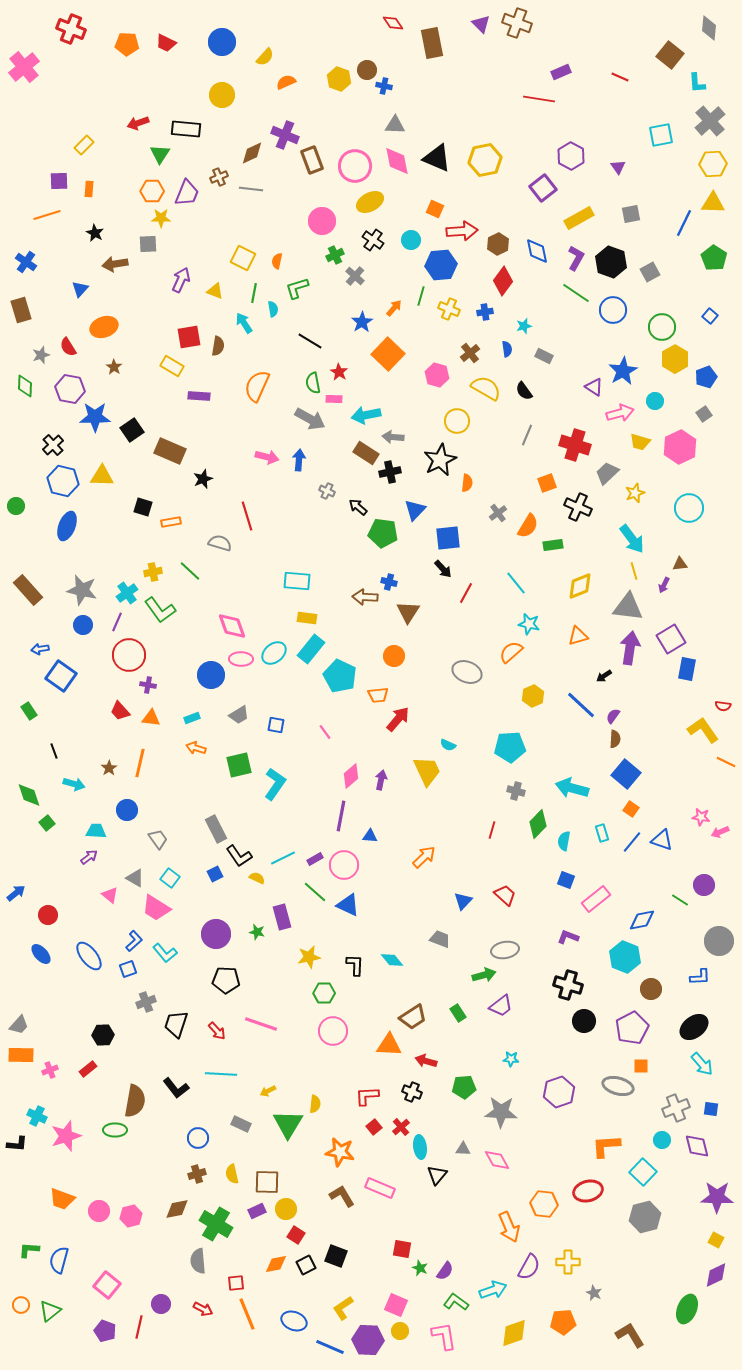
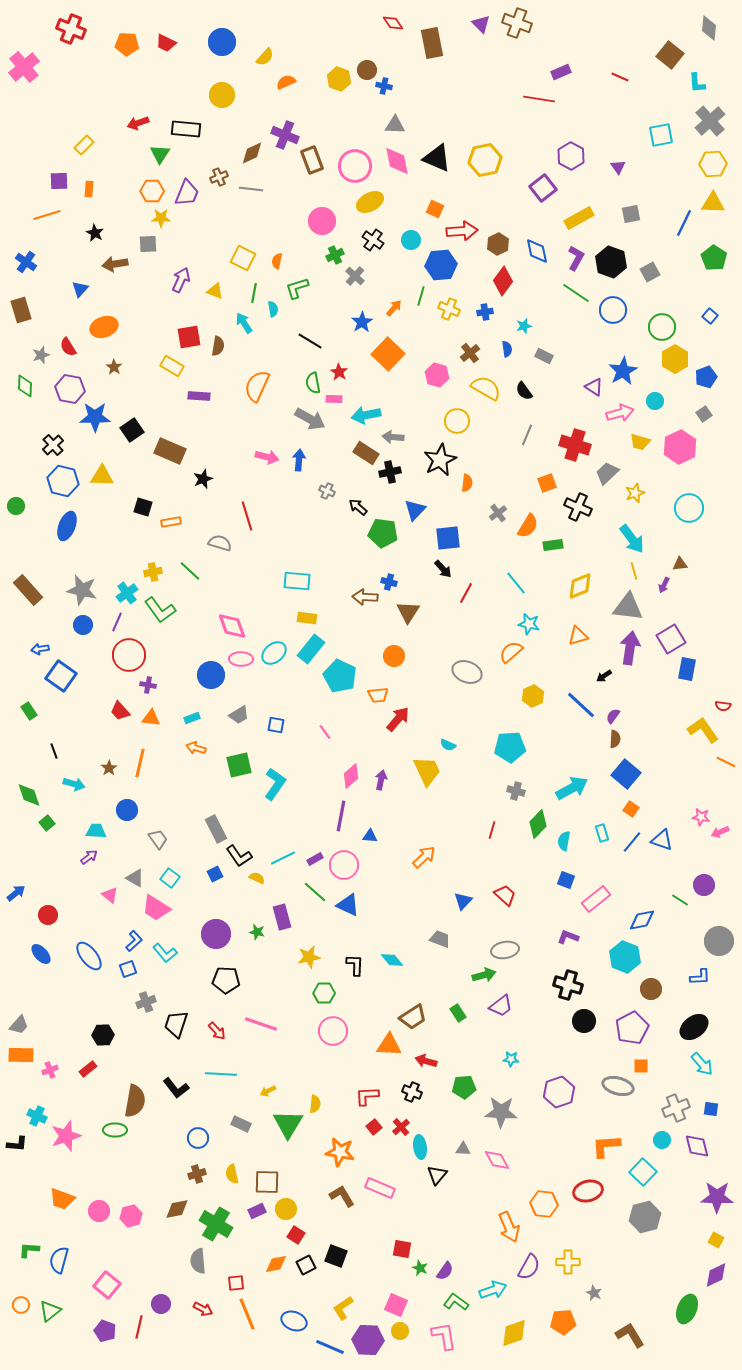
cyan arrow at (572, 788): rotated 136 degrees clockwise
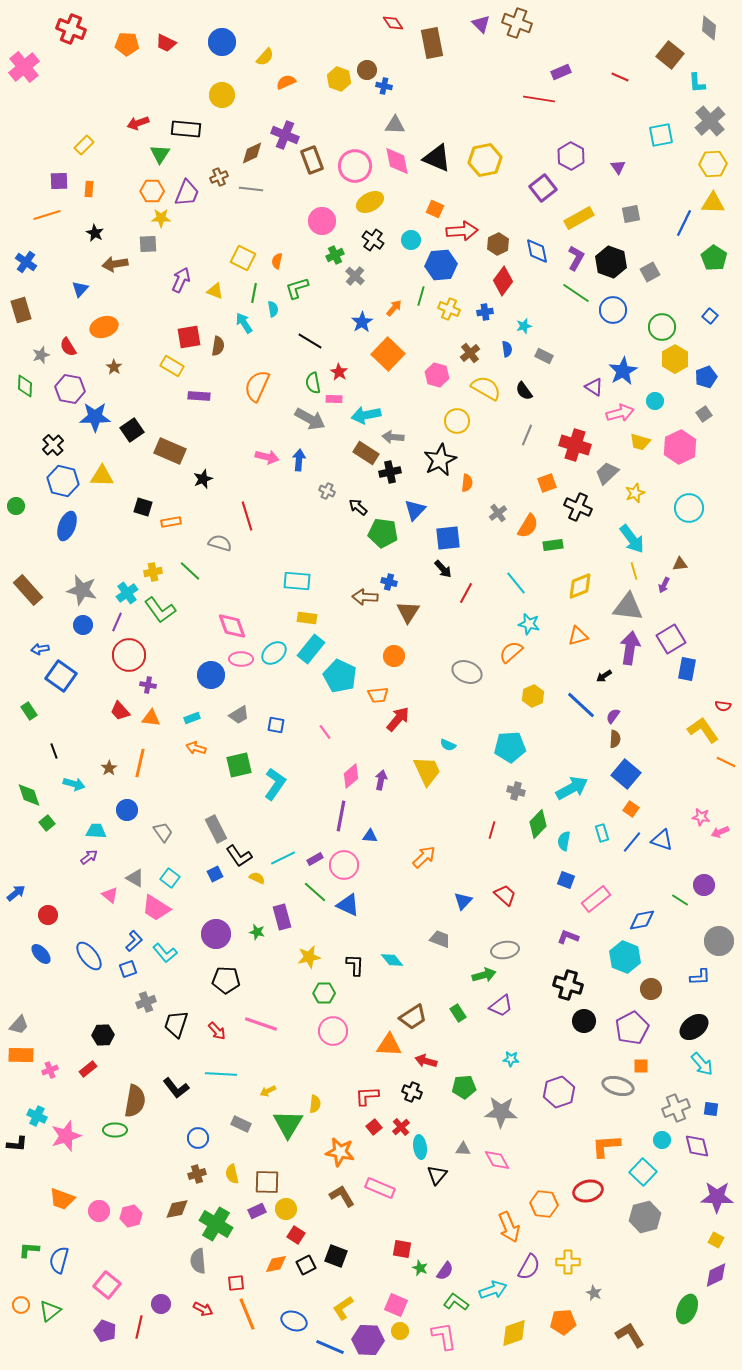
gray trapezoid at (158, 839): moved 5 px right, 7 px up
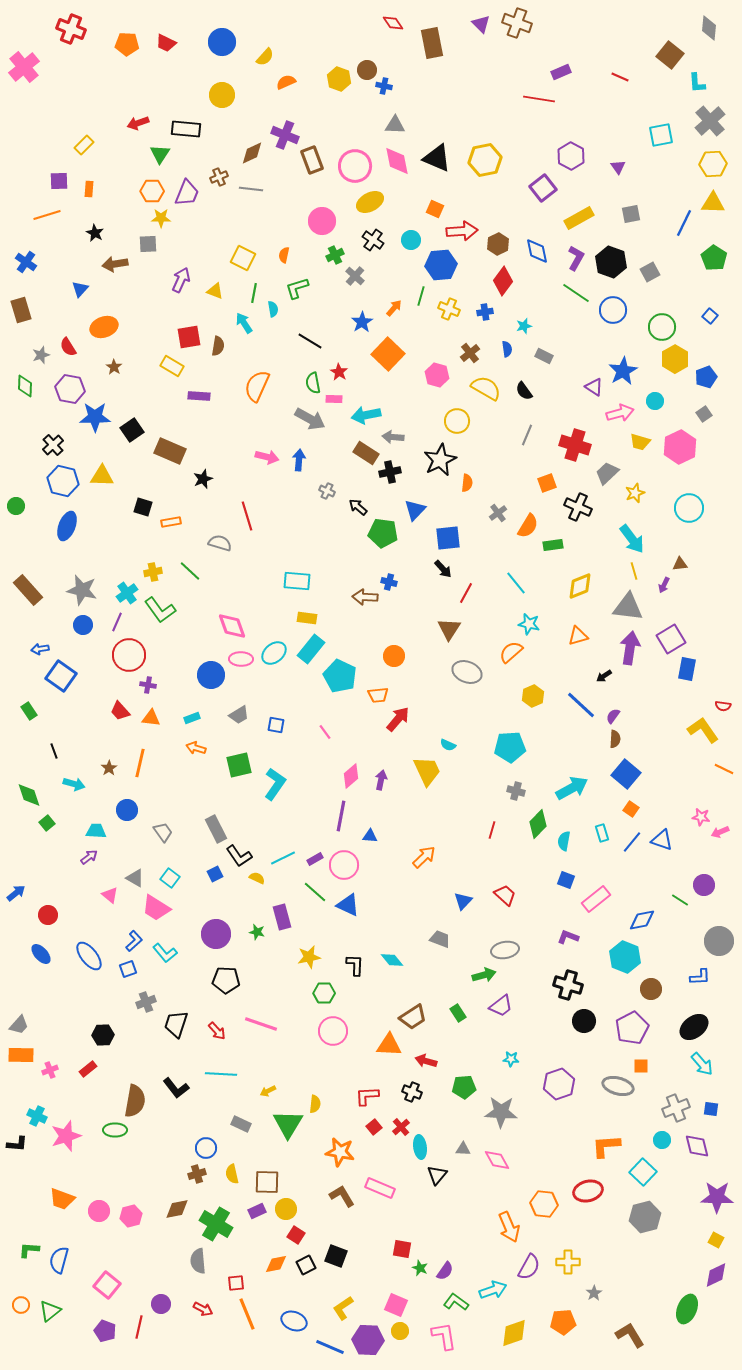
orange semicircle at (277, 261): moved 7 px right, 6 px up
brown triangle at (408, 612): moved 41 px right, 17 px down
orange line at (726, 762): moved 2 px left, 7 px down
purple hexagon at (559, 1092): moved 8 px up
blue circle at (198, 1138): moved 8 px right, 10 px down
gray star at (594, 1293): rotated 14 degrees clockwise
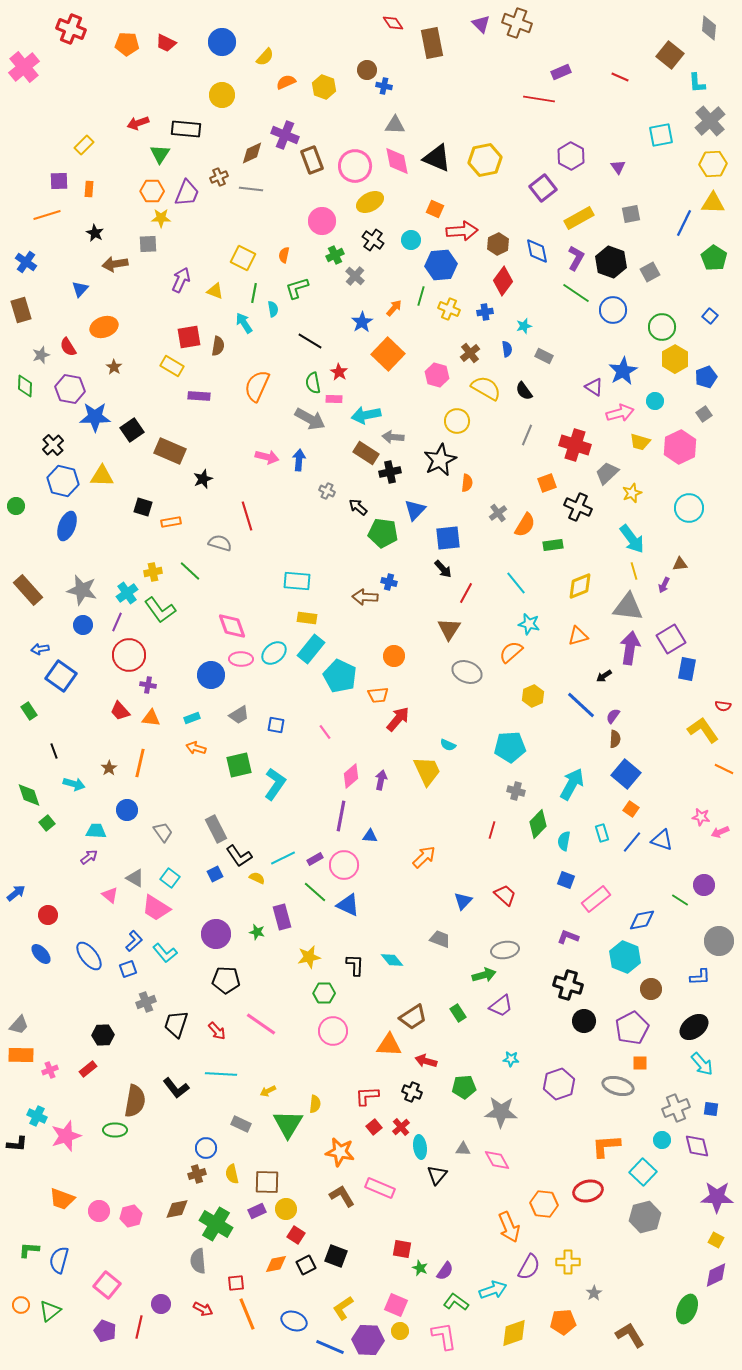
yellow hexagon at (339, 79): moved 15 px left, 8 px down
yellow star at (635, 493): moved 3 px left
orange semicircle at (528, 526): moved 3 px left, 1 px up
cyan arrow at (572, 788): moved 4 px up; rotated 32 degrees counterclockwise
pink line at (261, 1024): rotated 16 degrees clockwise
orange square at (641, 1066): moved 1 px left, 3 px up
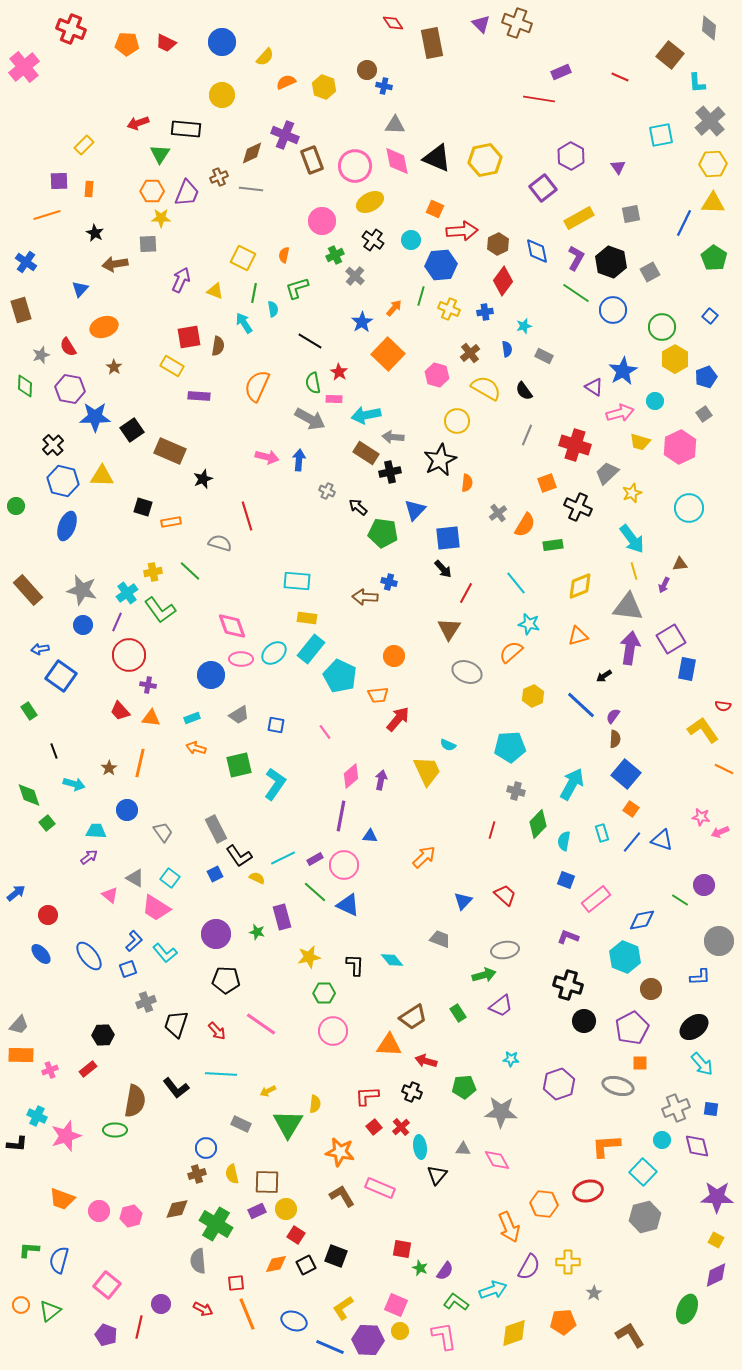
purple pentagon at (105, 1331): moved 1 px right, 4 px down
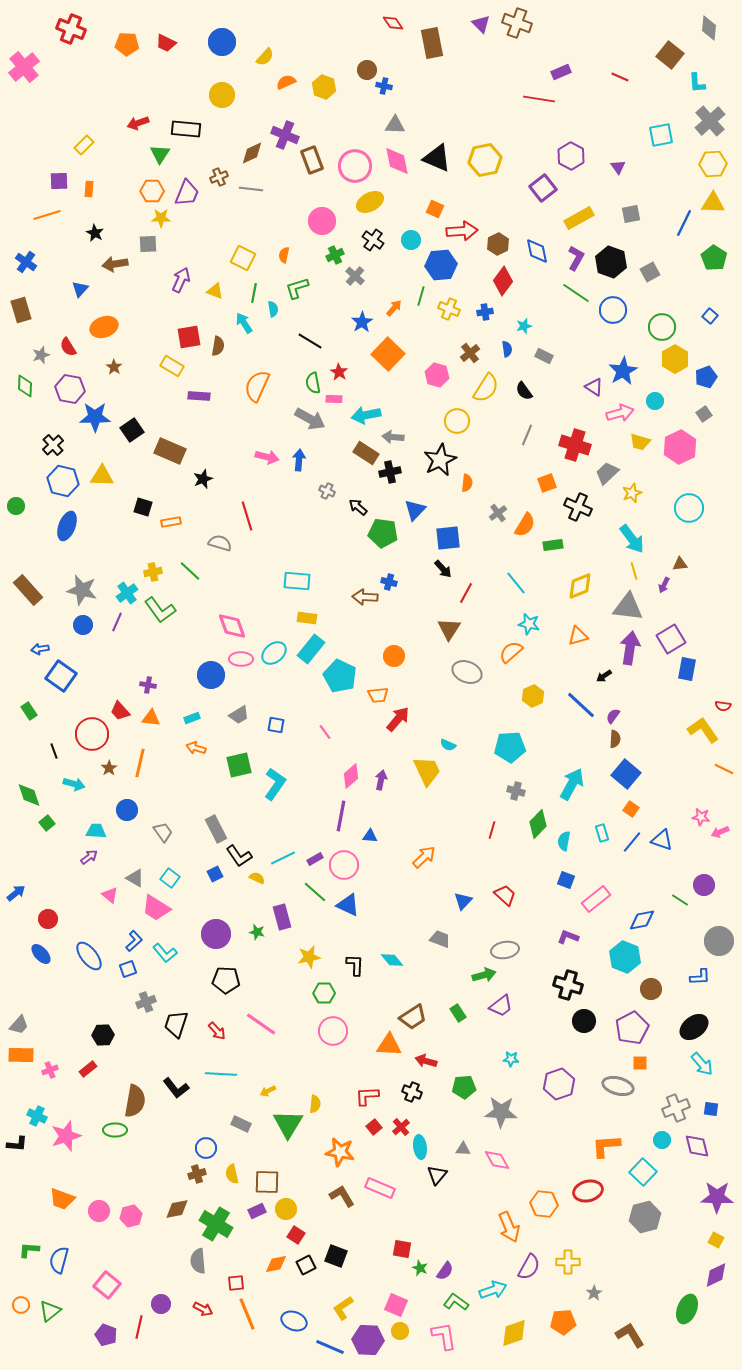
yellow semicircle at (486, 388): rotated 92 degrees clockwise
red circle at (129, 655): moved 37 px left, 79 px down
red circle at (48, 915): moved 4 px down
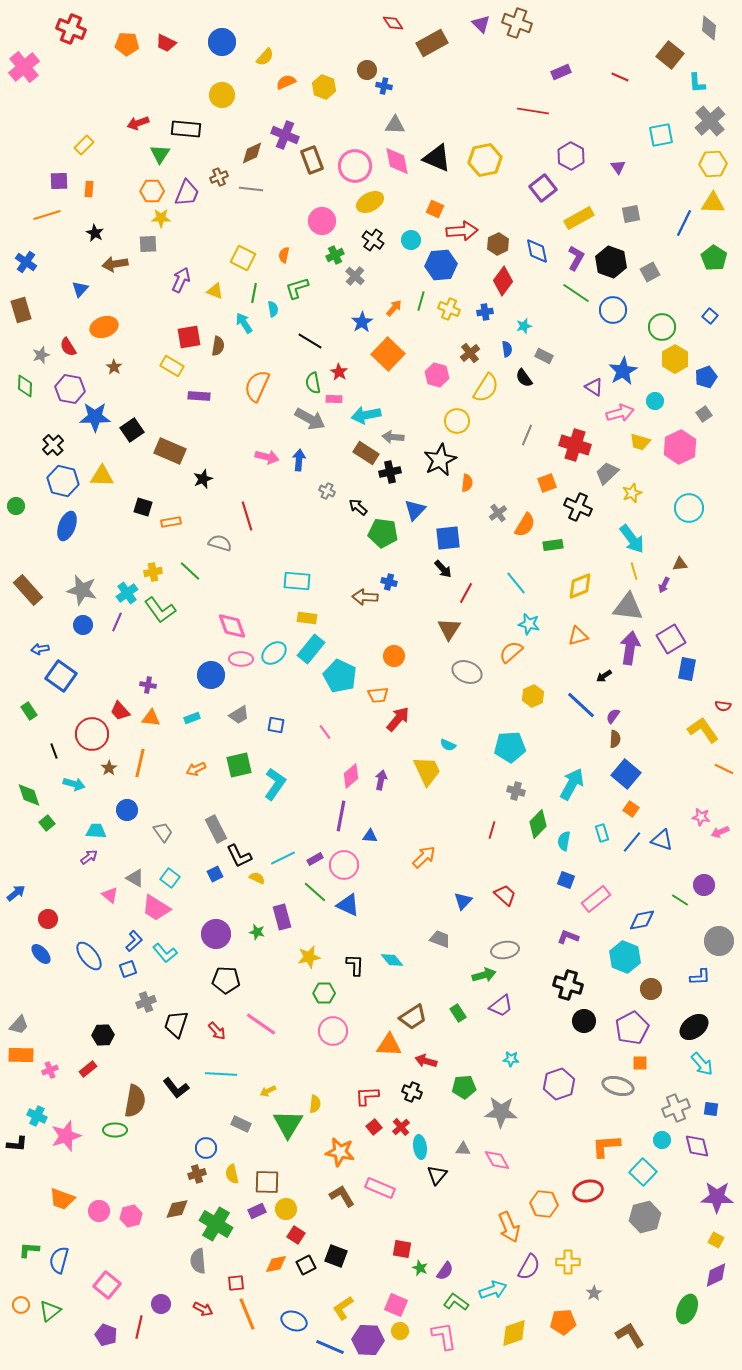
brown rectangle at (432, 43): rotated 72 degrees clockwise
red line at (539, 99): moved 6 px left, 12 px down
green line at (421, 296): moved 5 px down
black semicircle at (524, 391): moved 13 px up
orange arrow at (196, 748): moved 21 px down; rotated 42 degrees counterclockwise
black L-shape at (239, 856): rotated 8 degrees clockwise
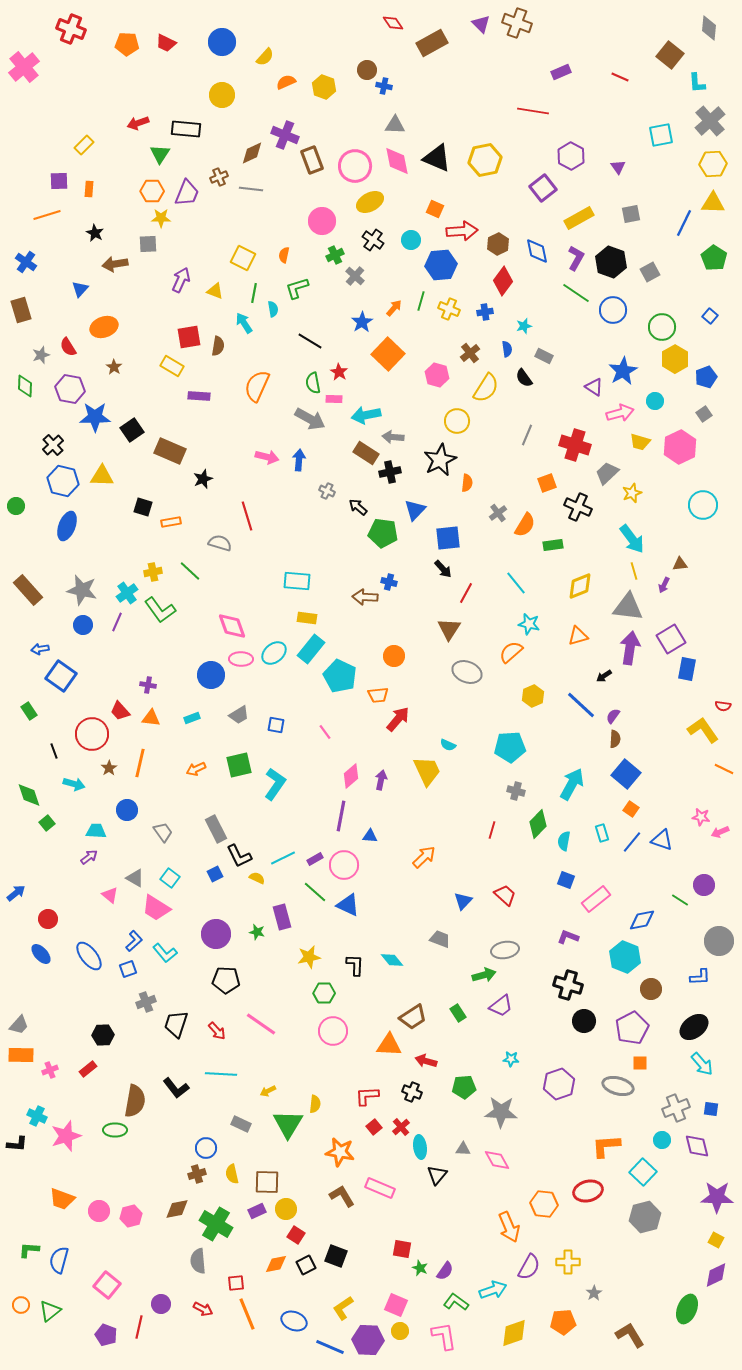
cyan circle at (689, 508): moved 14 px right, 3 px up
